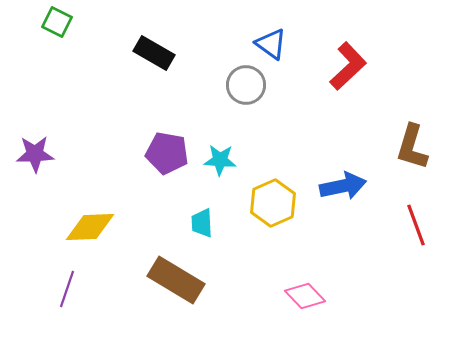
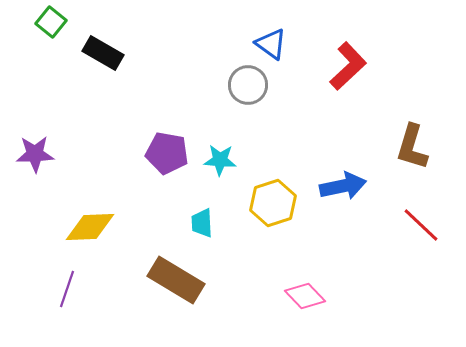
green square: moved 6 px left; rotated 12 degrees clockwise
black rectangle: moved 51 px left
gray circle: moved 2 px right
yellow hexagon: rotated 6 degrees clockwise
red line: moved 5 px right; rotated 27 degrees counterclockwise
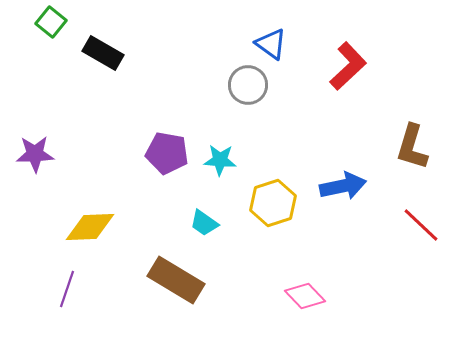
cyan trapezoid: moved 2 px right; rotated 52 degrees counterclockwise
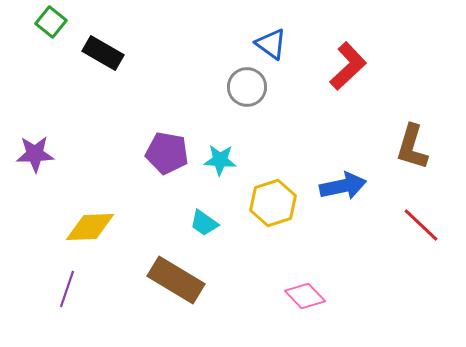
gray circle: moved 1 px left, 2 px down
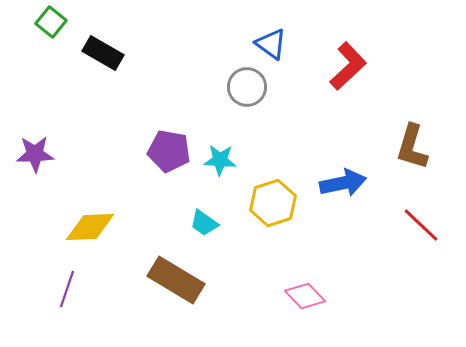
purple pentagon: moved 2 px right, 2 px up
blue arrow: moved 3 px up
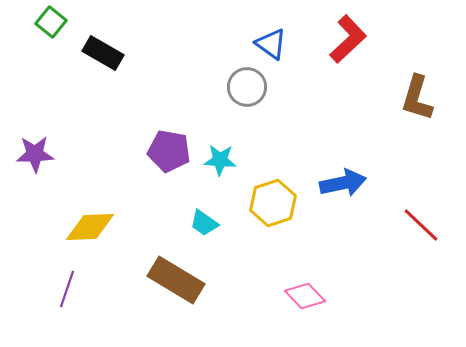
red L-shape: moved 27 px up
brown L-shape: moved 5 px right, 49 px up
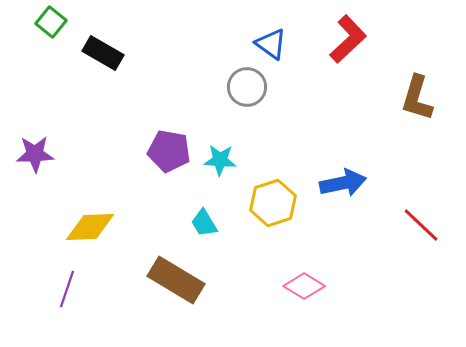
cyan trapezoid: rotated 24 degrees clockwise
pink diamond: moved 1 px left, 10 px up; rotated 15 degrees counterclockwise
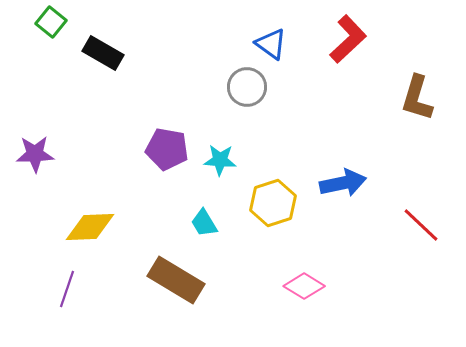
purple pentagon: moved 2 px left, 2 px up
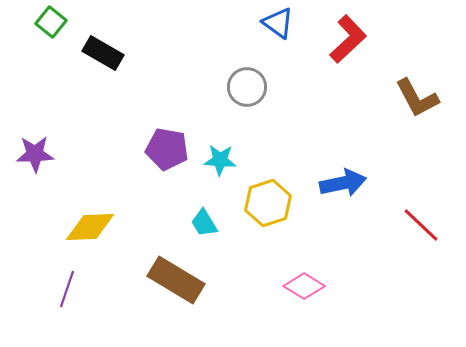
blue triangle: moved 7 px right, 21 px up
brown L-shape: rotated 45 degrees counterclockwise
yellow hexagon: moved 5 px left
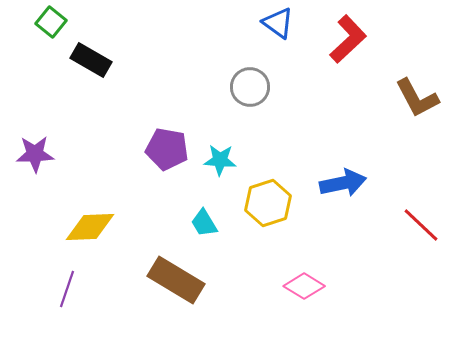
black rectangle: moved 12 px left, 7 px down
gray circle: moved 3 px right
